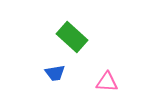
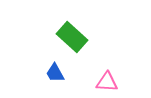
blue trapezoid: rotated 70 degrees clockwise
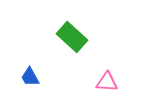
blue trapezoid: moved 25 px left, 4 px down
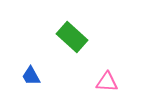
blue trapezoid: moved 1 px right, 1 px up
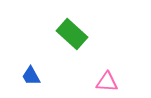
green rectangle: moved 3 px up
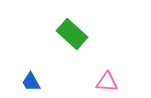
blue trapezoid: moved 6 px down
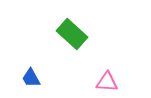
blue trapezoid: moved 4 px up
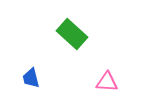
blue trapezoid: rotated 15 degrees clockwise
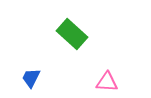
blue trapezoid: rotated 40 degrees clockwise
